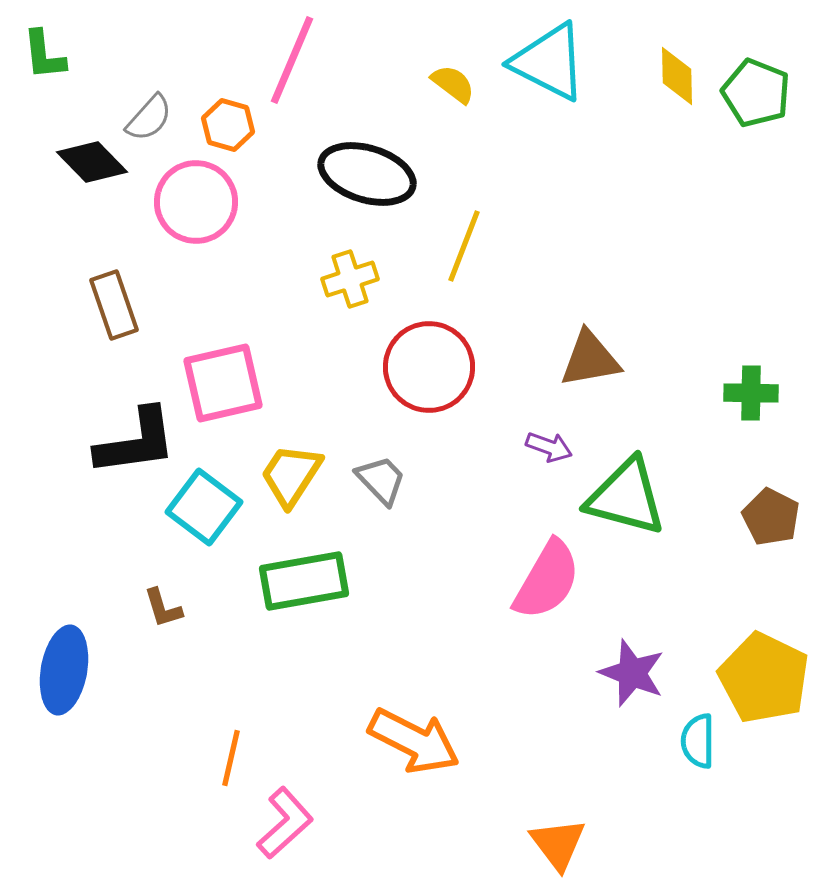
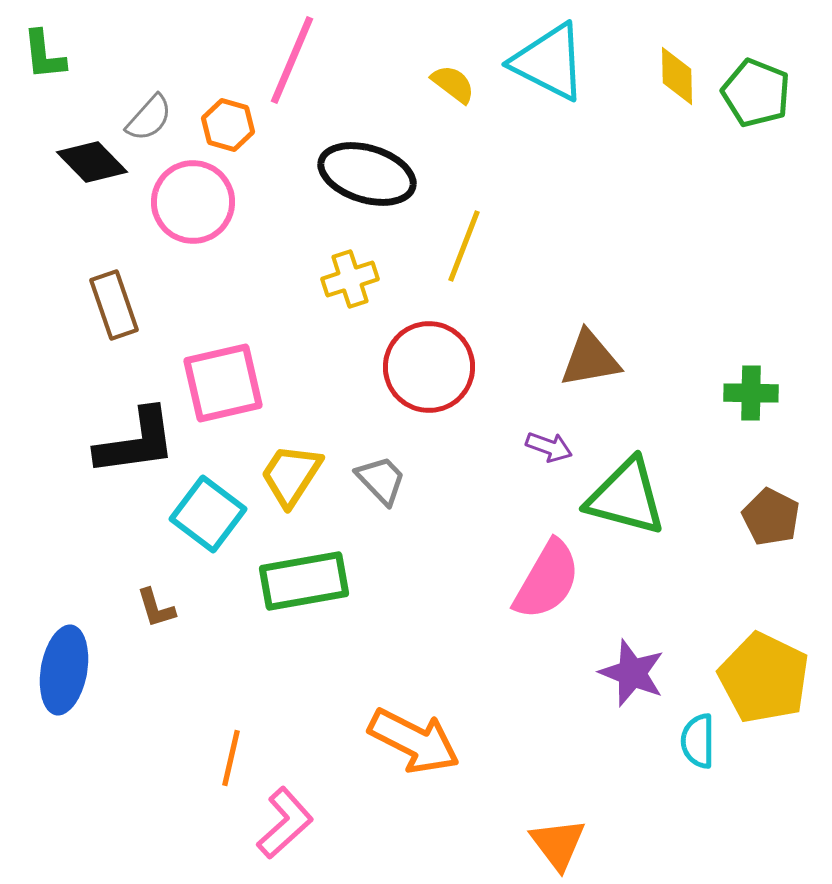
pink circle: moved 3 px left
cyan square: moved 4 px right, 7 px down
brown L-shape: moved 7 px left
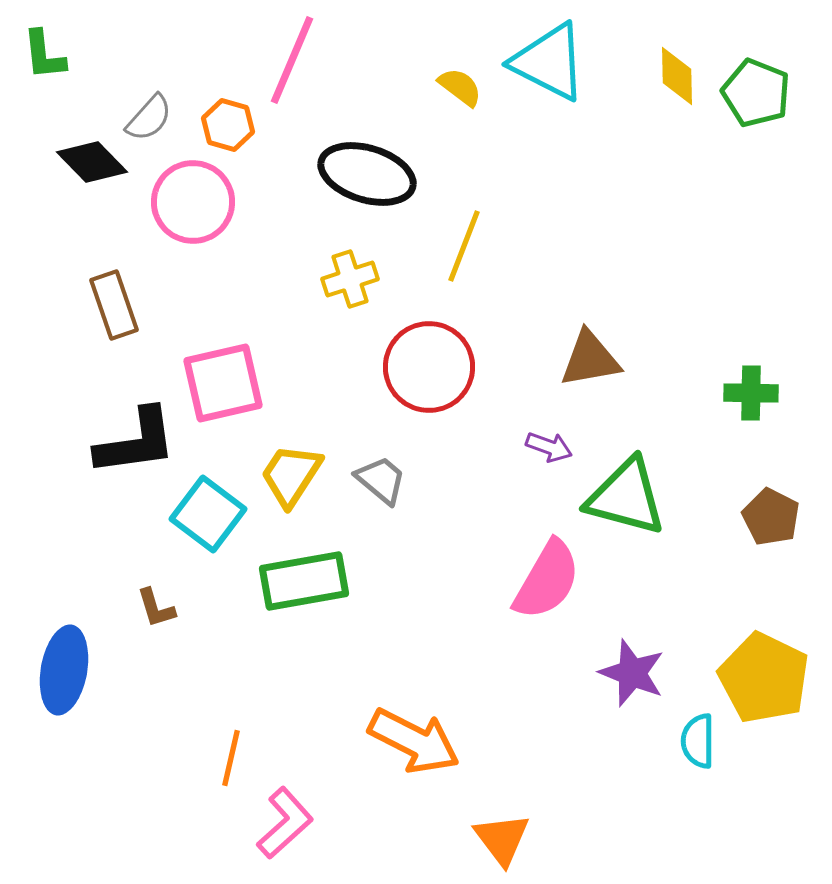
yellow semicircle: moved 7 px right, 3 px down
gray trapezoid: rotated 6 degrees counterclockwise
orange triangle: moved 56 px left, 5 px up
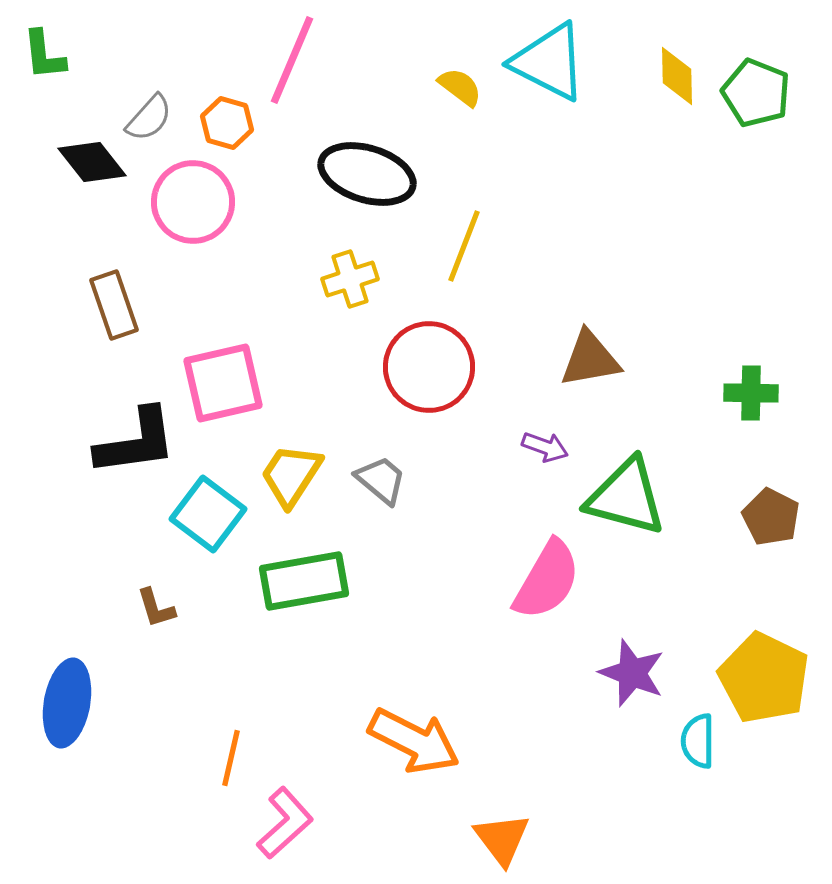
orange hexagon: moved 1 px left, 2 px up
black diamond: rotated 6 degrees clockwise
purple arrow: moved 4 px left
blue ellipse: moved 3 px right, 33 px down
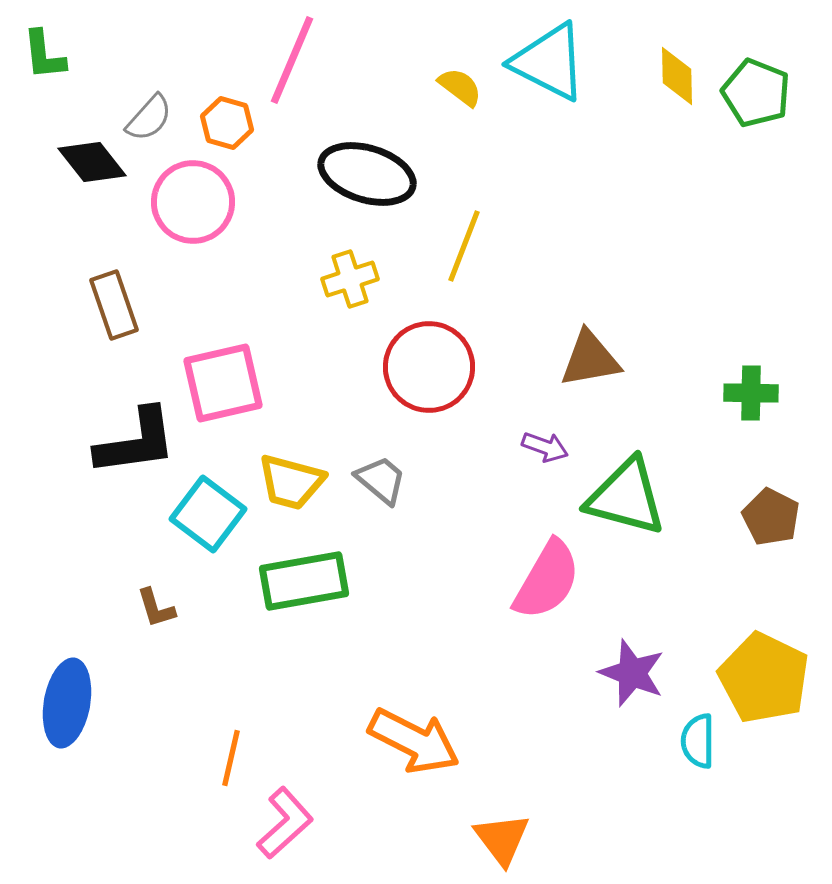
yellow trapezoid: moved 7 px down; rotated 108 degrees counterclockwise
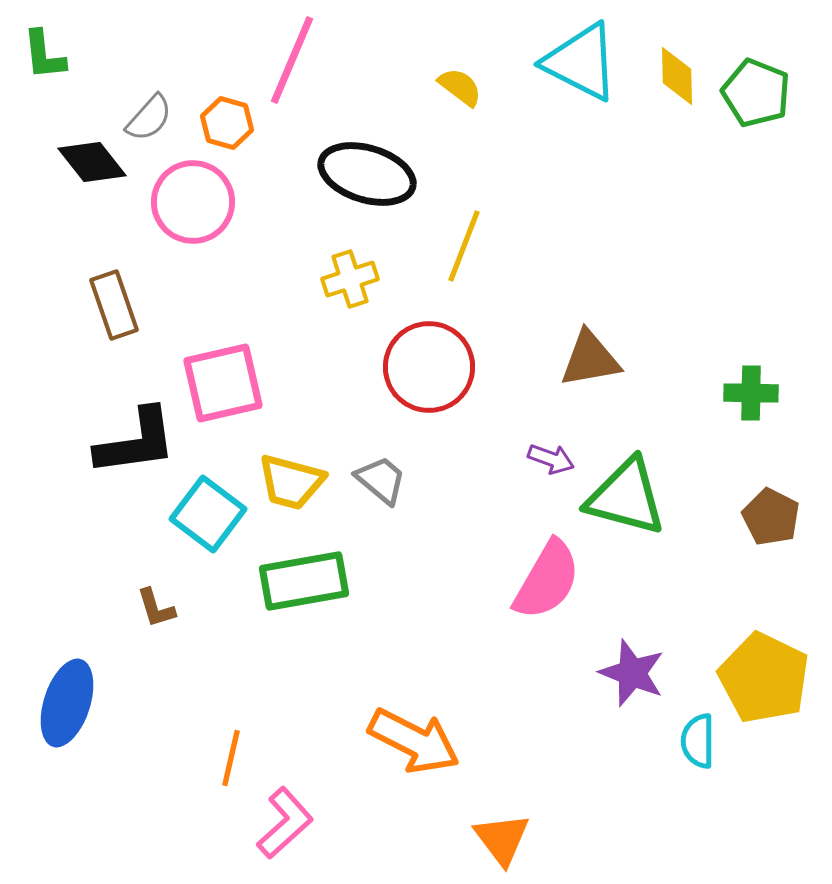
cyan triangle: moved 32 px right
purple arrow: moved 6 px right, 12 px down
blue ellipse: rotated 8 degrees clockwise
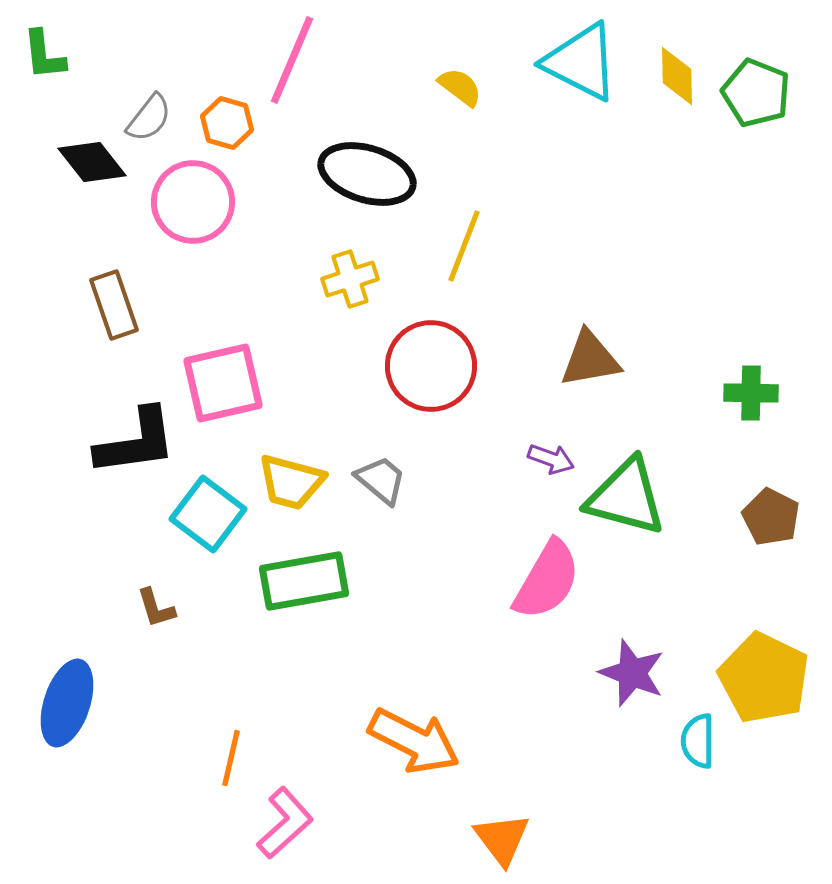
gray semicircle: rotated 4 degrees counterclockwise
red circle: moved 2 px right, 1 px up
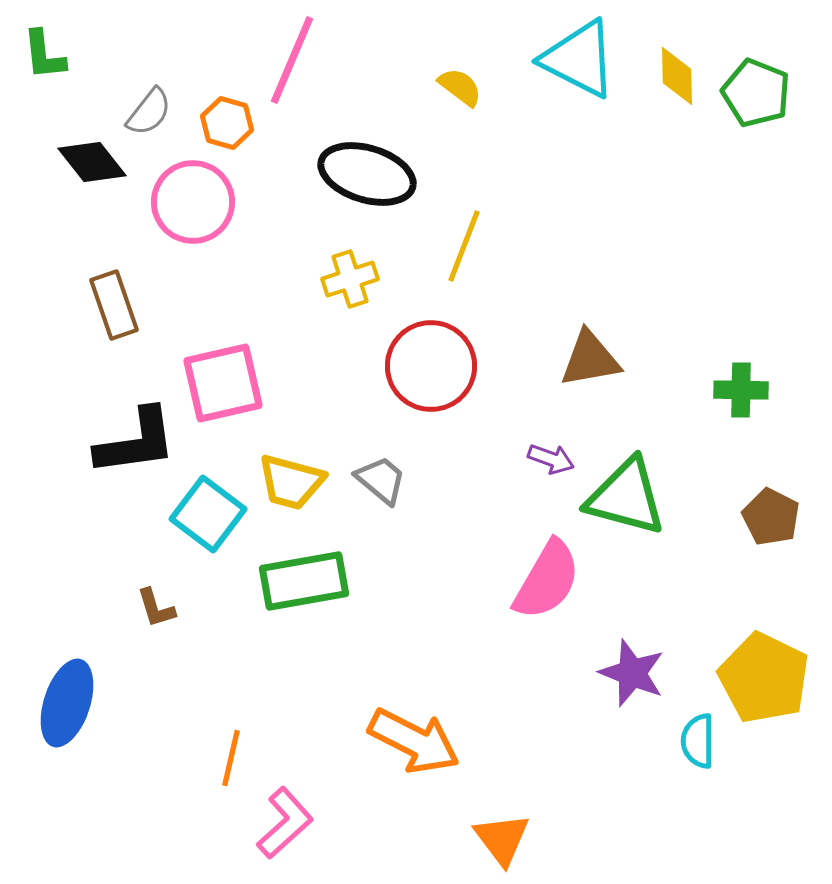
cyan triangle: moved 2 px left, 3 px up
gray semicircle: moved 6 px up
green cross: moved 10 px left, 3 px up
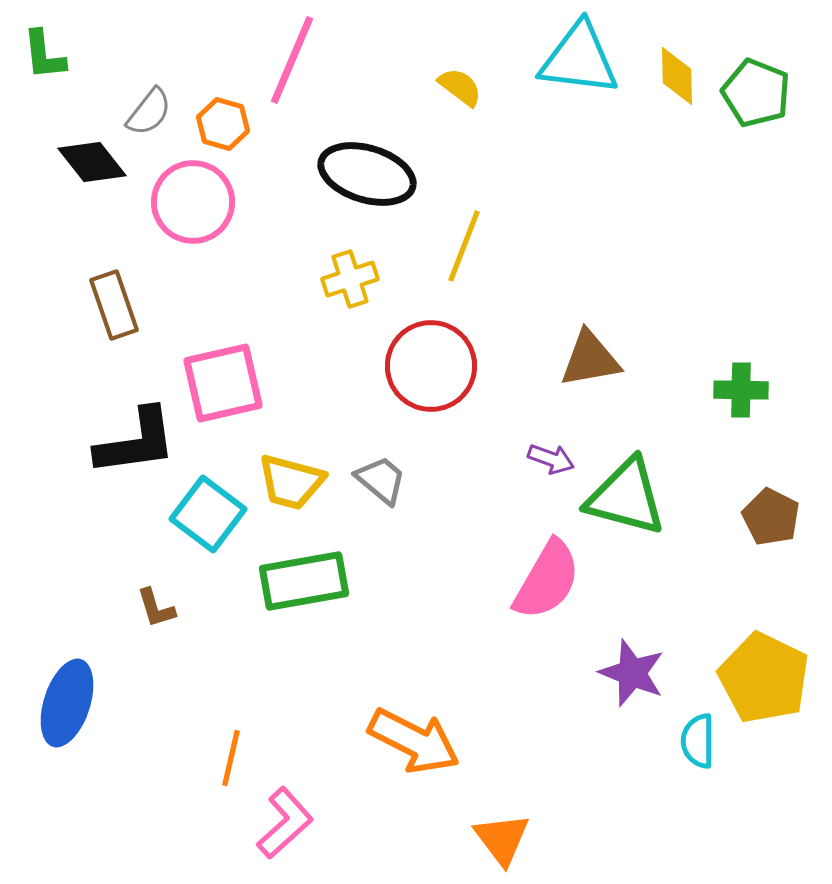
cyan triangle: rotated 20 degrees counterclockwise
orange hexagon: moved 4 px left, 1 px down
